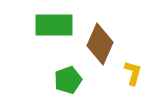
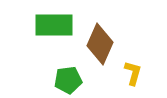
green pentagon: rotated 12 degrees clockwise
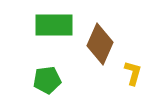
green pentagon: moved 21 px left
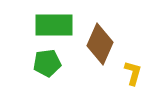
green pentagon: moved 17 px up
